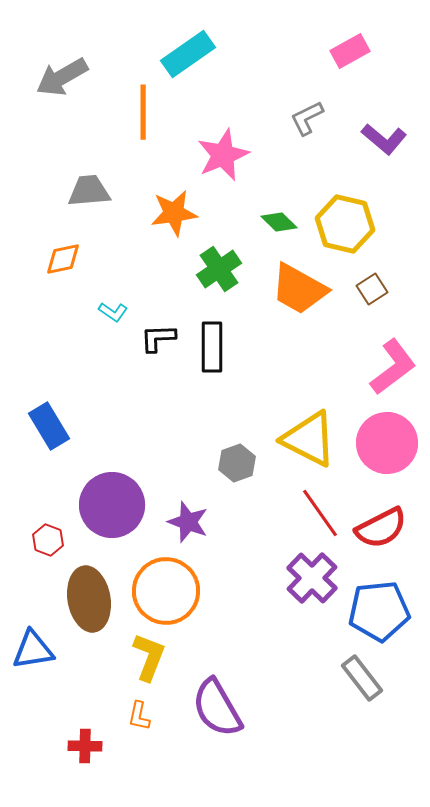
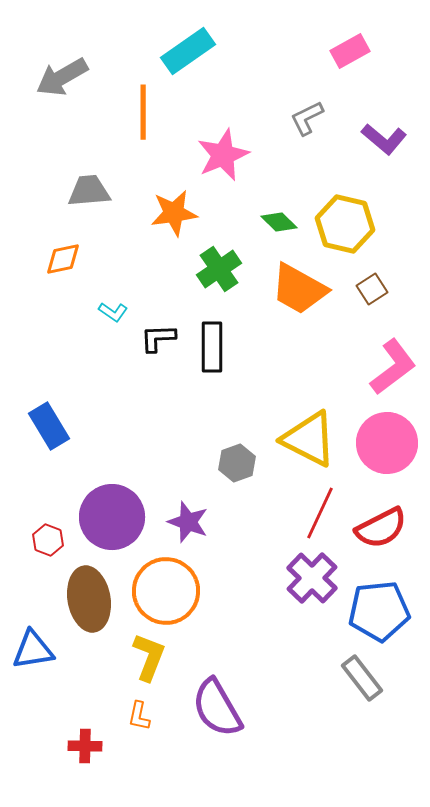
cyan rectangle: moved 3 px up
purple circle: moved 12 px down
red line: rotated 60 degrees clockwise
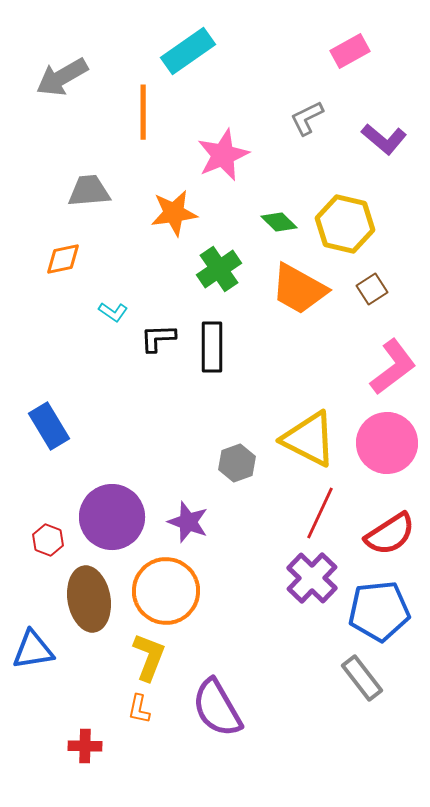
red semicircle: moved 9 px right, 6 px down; rotated 6 degrees counterclockwise
orange L-shape: moved 7 px up
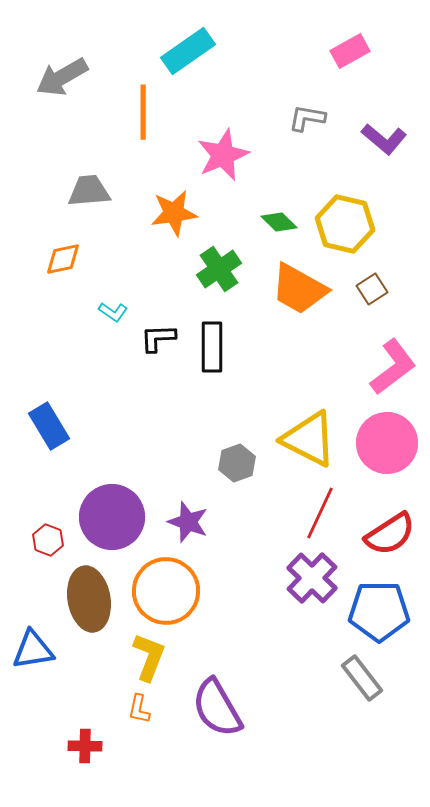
gray L-shape: rotated 36 degrees clockwise
blue pentagon: rotated 6 degrees clockwise
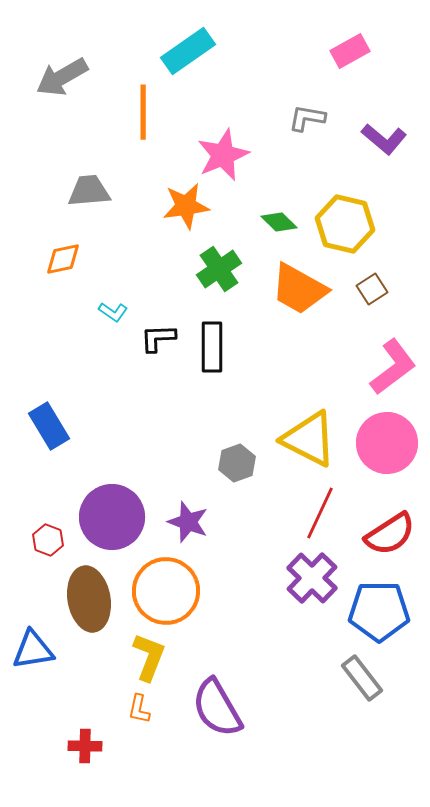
orange star: moved 12 px right, 7 px up
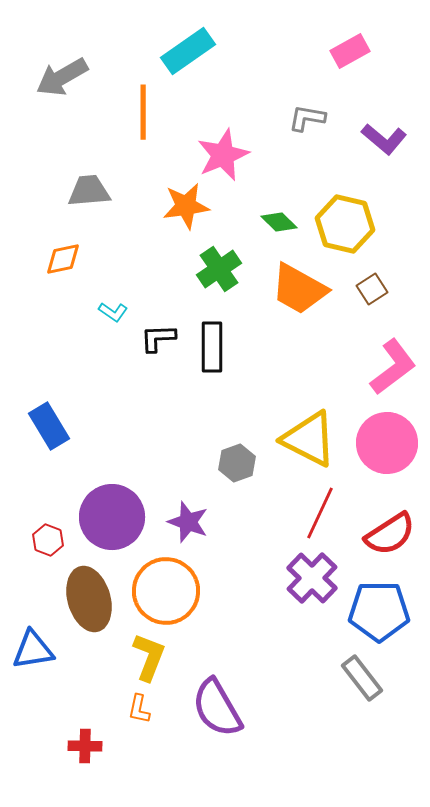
brown ellipse: rotated 6 degrees counterclockwise
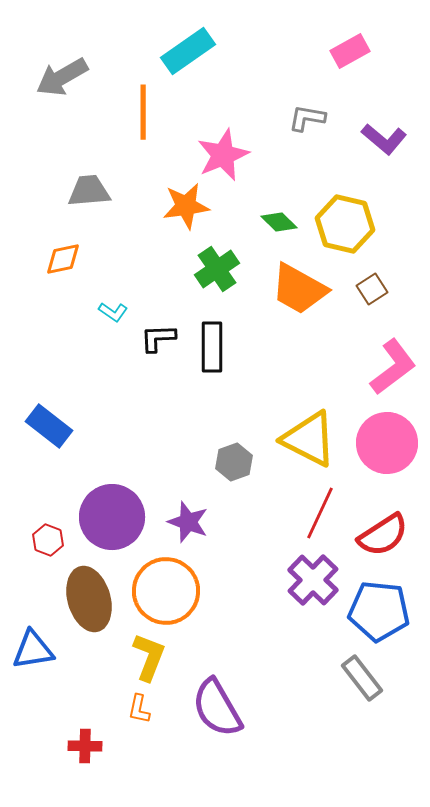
green cross: moved 2 px left
blue rectangle: rotated 21 degrees counterclockwise
gray hexagon: moved 3 px left, 1 px up
red semicircle: moved 7 px left, 1 px down
purple cross: moved 1 px right, 2 px down
blue pentagon: rotated 6 degrees clockwise
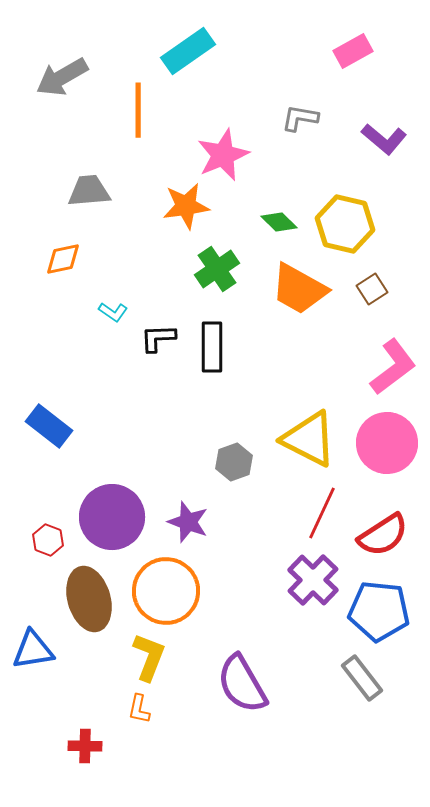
pink rectangle: moved 3 px right
orange line: moved 5 px left, 2 px up
gray L-shape: moved 7 px left
red line: moved 2 px right
purple semicircle: moved 25 px right, 24 px up
